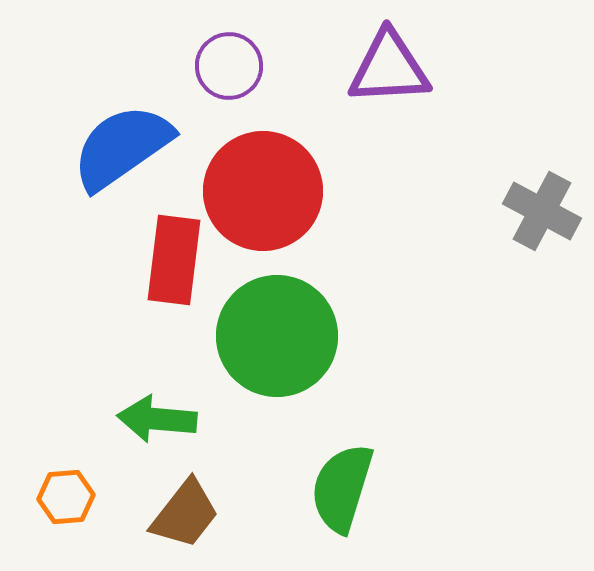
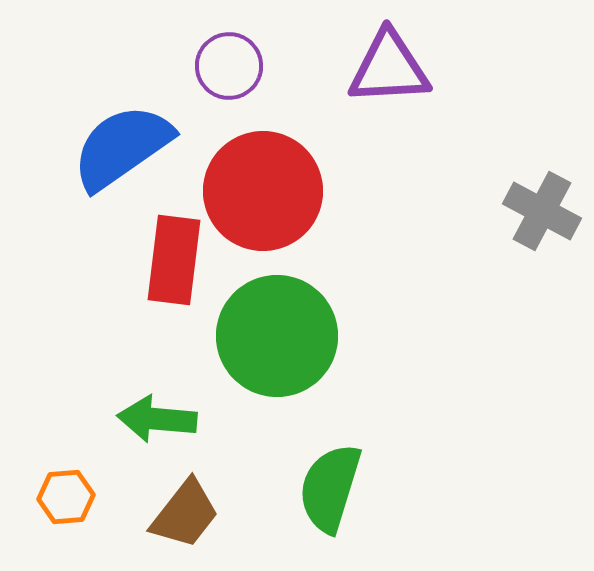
green semicircle: moved 12 px left
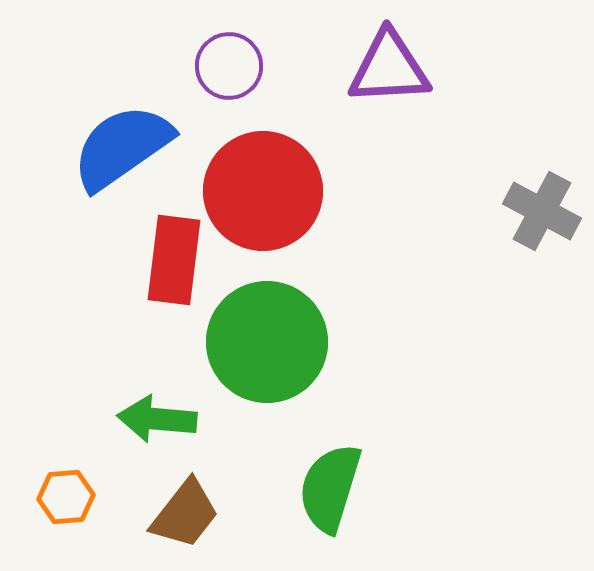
green circle: moved 10 px left, 6 px down
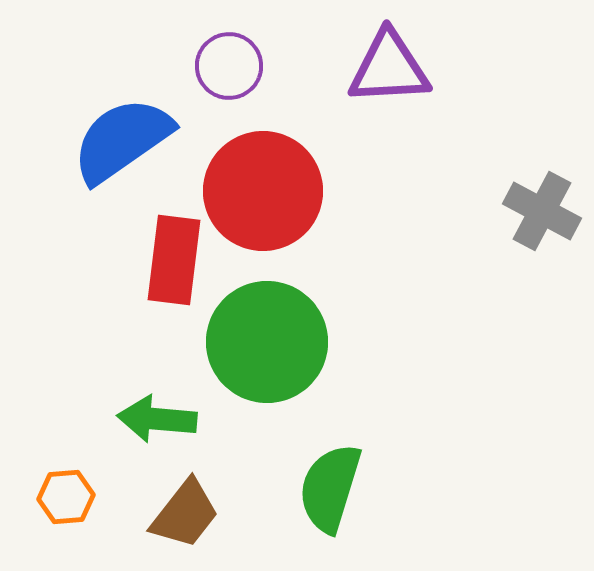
blue semicircle: moved 7 px up
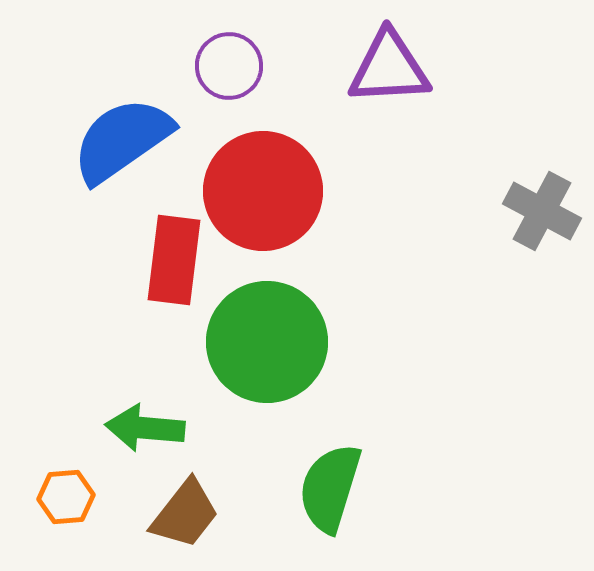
green arrow: moved 12 px left, 9 px down
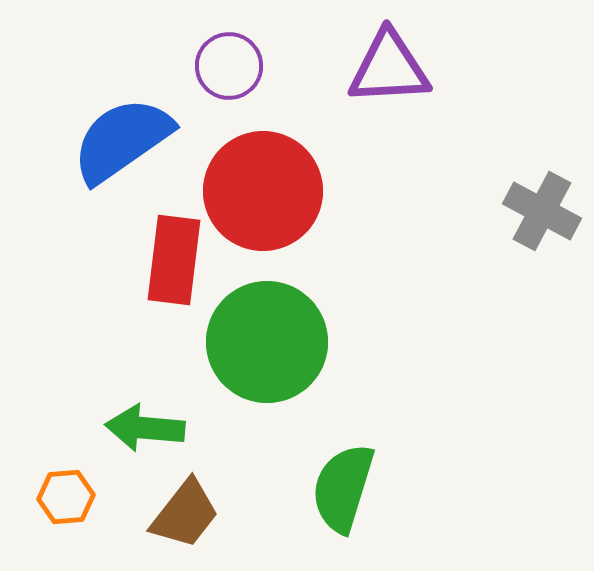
green semicircle: moved 13 px right
